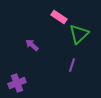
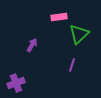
pink rectangle: rotated 42 degrees counterclockwise
purple arrow: rotated 80 degrees clockwise
purple cross: moved 1 px left
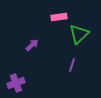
purple arrow: rotated 16 degrees clockwise
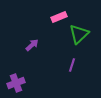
pink rectangle: rotated 14 degrees counterclockwise
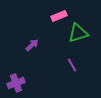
pink rectangle: moved 1 px up
green triangle: moved 1 px left, 1 px up; rotated 25 degrees clockwise
purple line: rotated 48 degrees counterclockwise
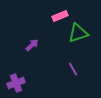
pink rectangle: moved 1 px right
purple line: moved 1 px right, 4 px down
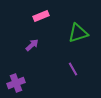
pink rectangle: moved 19 px left
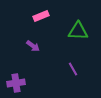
green triangle: moved 2 px up; rotated 20 degrees clockwise
purple arrow: moved 1 px right, 1 px down; rotated 80 degrees clockwise
purple cross: rotated 12 degrees clockwise
